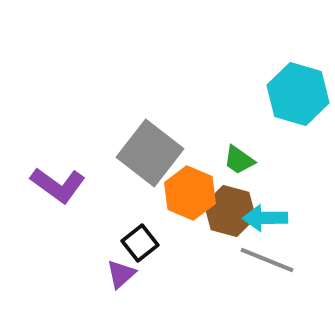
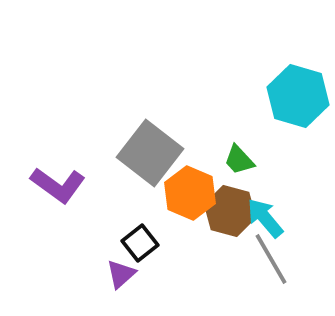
cyan hexagon: moved 2 px down
green trapezoid: rotated 12 degrees clockwise
cyan arrow: rotated 51 degrees clockwise
gray line: moved 4 px right, 1 px up; rotated 38 degrees clockwise
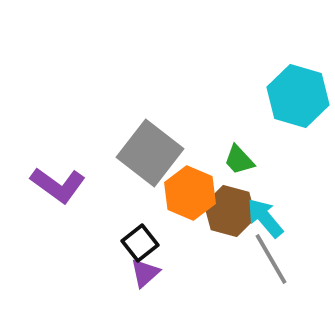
purple triangle: moved 24 px right, 1 px up
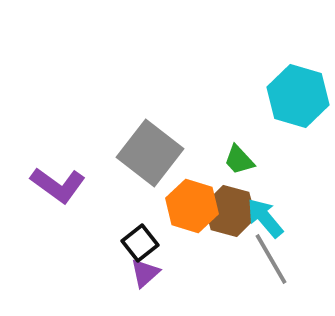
orange hexagon: moved 2 px right, 13 px down; rotated 6 degrees counterclockwise
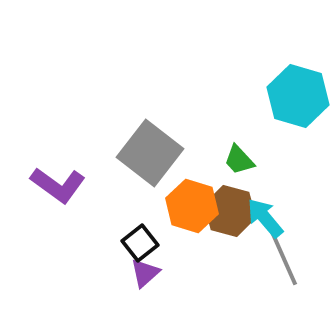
gray line: moved 13 px right; rotated 6 degrees clockwise
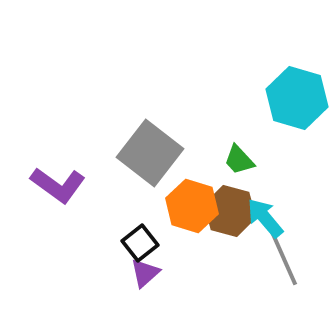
cyan hexagon: moved 1 px left, 2 px down
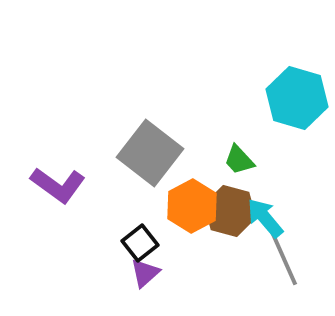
orange hexagon: rotated 15 degrees clockwise
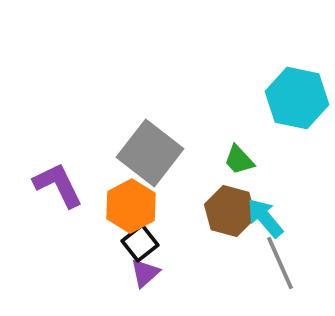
cyan hexagon: rotated 4 degrees counterclockwise
purple L-shape: rotated 152 degrees counterclockwise
orange hexagon: moved 61 px left
gray line: moved 4 px left, 4 px down
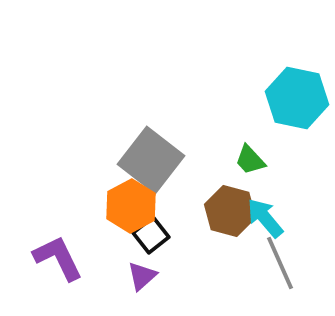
gray square: moved 1 px right, 7 px down
green trapezoid: moved 11 px right
purple L-shape: moved 73 px down
black square: moved 11 px right, 8 px up
purple triangle: moved 3 px left, 3 px down
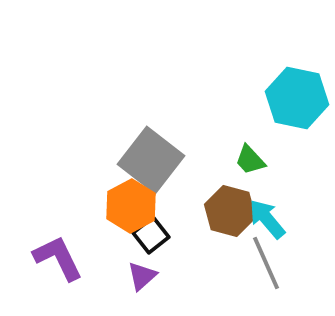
cyan arrow: moved 2 px right, 1 px down
gray line: moved 14 px left
